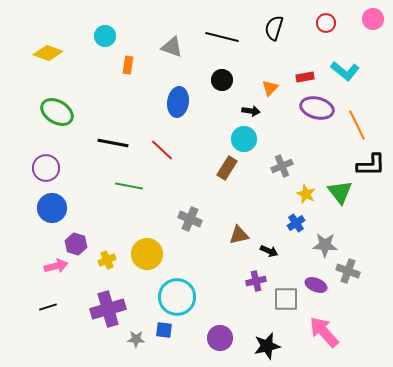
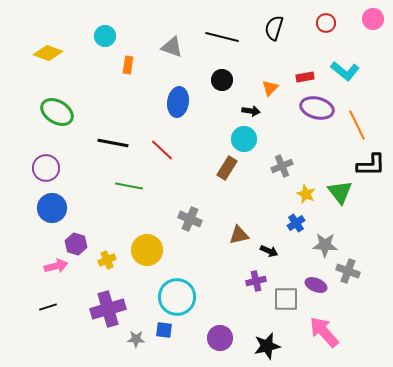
yellow circle at (147, 254): moved 4 px up
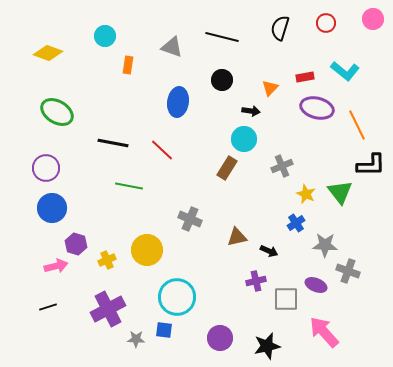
black semicircle at (274, 28): moved 6 px right
brown triangle at (239, 235): moved 2 px left, 2 px down
purple cross at (108, 309): rotated 12 degrees counterclockwise
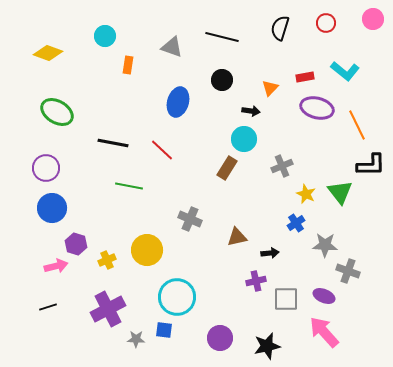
blue ellipse at (178, 102): rotated 8 degrees clockwise
black arrow at (269, 251): moved 1 px right, 2 px down; rotated 30 degrees counterclockwise
purple ellipse at (316, 285): moved 8 px right, 11 px down
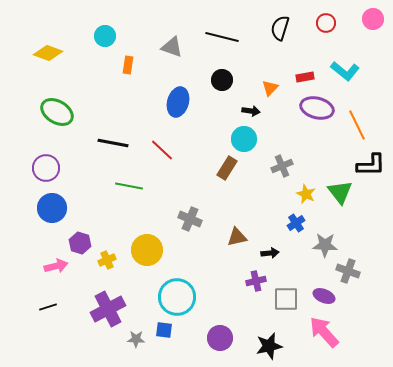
purple hexagon at (76, 244): moved 4 px right, 1 px up
black star at (267, 346): moved 2 px right
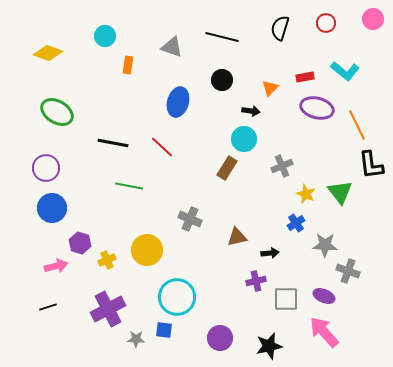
red line at (162, 150): moved 3 px up
black L-shape at (371, 165): rotated 84 degrees clockwise
